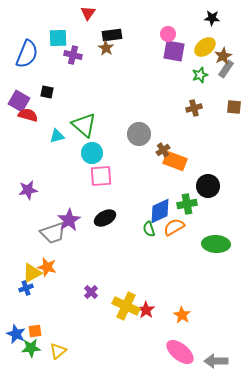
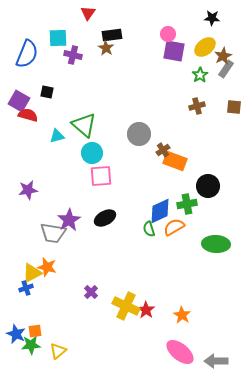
green star at (200, 75): rotated 14 degrees counterclockwise
brown cross at (194, 108): moved 3 px right, 2 px up
gray trapezoid at (53, 233): rotated 28 degrees clockwise
green star at (31, 348): moved 3 px up
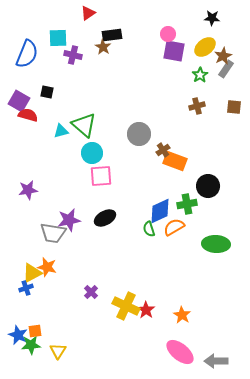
red triangle at (88, 13): rotated 21 degrees clockwise
brown star at (106, 48): moved 3 px left, 1 px up
cyan triangle at (57, 136): moved 4 px right, 5 px up
purple star at (69, 220): rotated 20 degrees clockwise
blue star at (16, 334): moved 2 px right, 1 px down
yellow triangle at (58, 351): rotated 18 degrees counterclockwise
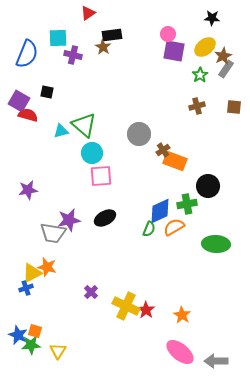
green semicircle at (149, 229): rotated 140 degrees counterclockwise
orange square at (35, 331): rotated 24 degrees clockwise
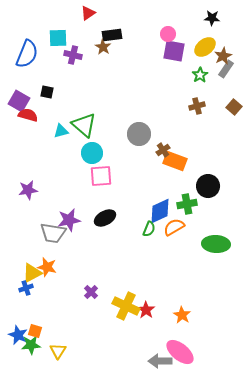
brown square at (234, 107): rotated 35 degrees clockwise
gray arrow at (216, 361): moved 56 px left
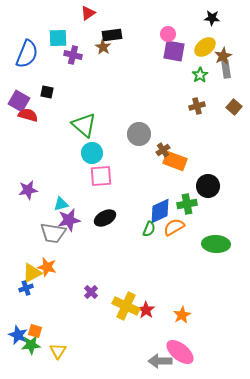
gray rectangle at (226, 69): rotated 42 degrees counterclockwise
cyan triangle at (61, 131): moved 73 px down
orange star at (182, 315): rotated 12 degrees clockwise
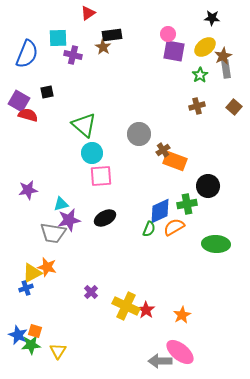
black square at (47, 92): rotated 24 degrees counterclockwise
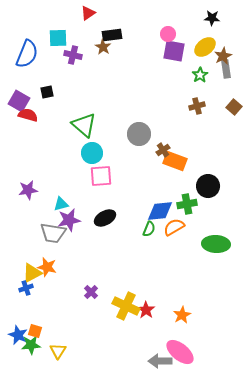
blue diamond at (160, 211): rotated 20 degrees clockwise
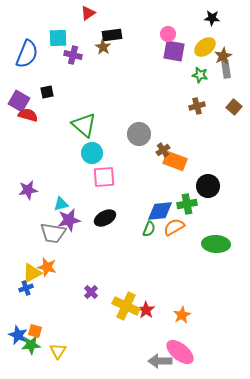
green star at (200, 75): rotated 28 degrees counterclockwise
pink square at (101, 176): moved 3 px right, 1 px down
